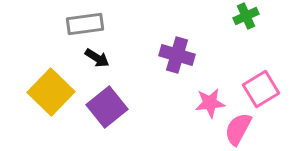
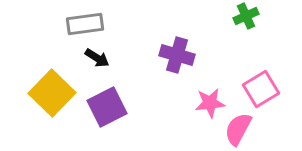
yellow square: moved 1 px right, 1 px down
purple square: rotated 12 degrees clockwise
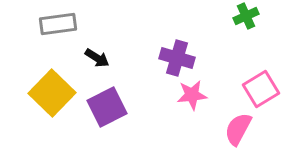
gray rectangle: moved 27 px left
purple cross: moved 3 px down
pink star: moved 18 px left, 8 px up
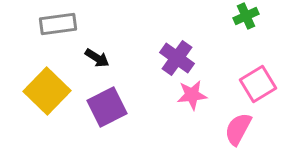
purple cross: rotated 20 degrees clockwise
pink square: moved 3 px left, 5 px up
yellow square: moved 5 px left, 2 px up
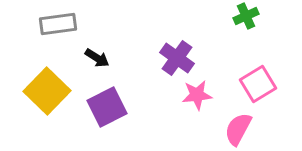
pink star: moved 5 px right
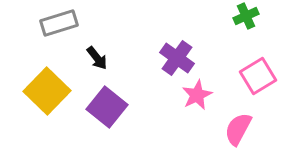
gray rectangle: moved 1 px right, 1 px up; rotated 9 degrees counterclockwise
black arrow: rotated 20 degrees clockwise
pink square: moved 8 px up
pink star: rotated 20 degrees counterclockwise
purple square: rotated 24 degrees counterclockwise
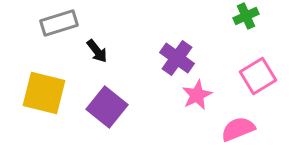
black arrow: moved 7 px up
yellow square: moved 3 px left, 2 px down; rotated 30 degrees counterclockwise
pink semicircle: rotated 40 degrees clockwise
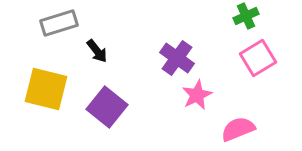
pink square: moved 18 px up
yellow square: moved 2 px right, 4 px up
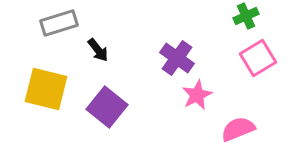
black arrow: moved 1 px right, 1 px up
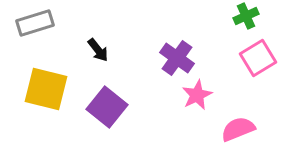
gray rectangle: moved 24 px left
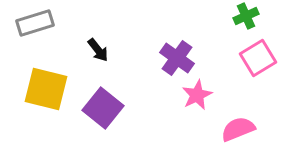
purple square: moved 4 px left, 1 px down
